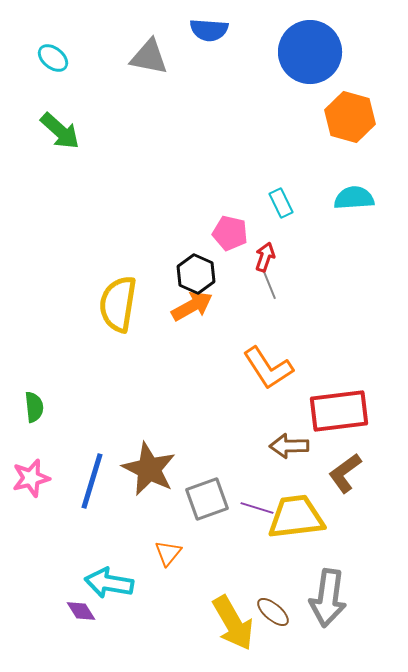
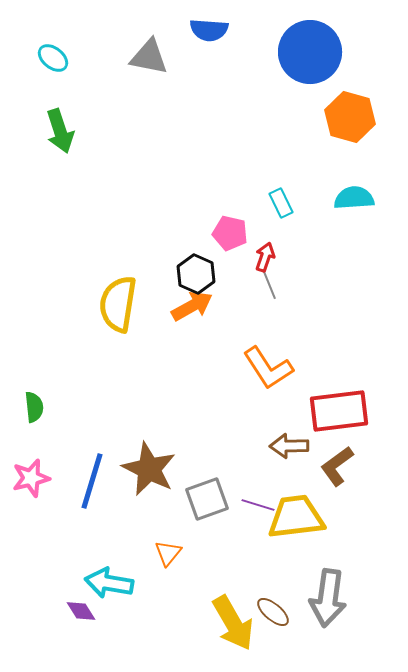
green arrow: rotated 30 degrees clockwise
brown L-shape: moved 8 px left, 7 px up
purple line: moved 1 px right, 3 px up
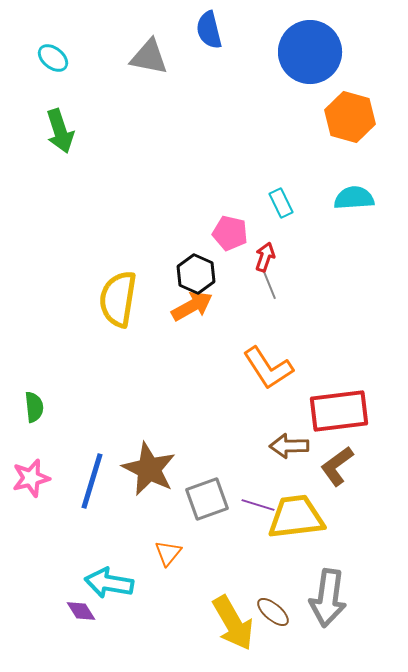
blue semicircle: rotated 72 degrees clockwise
yellow semicircle: moved 5 px up
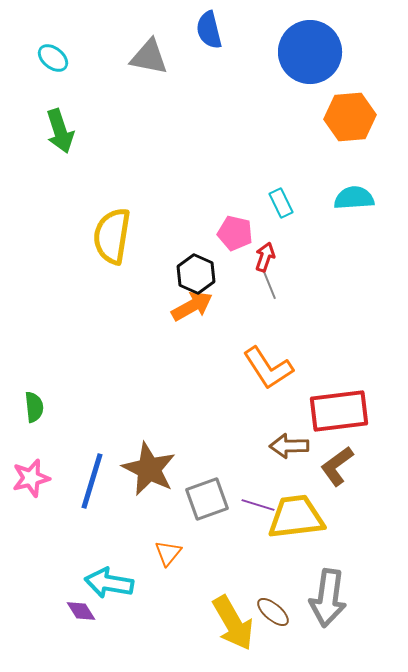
orange hexagon: rotated 21 degrees counterclockwise
pink pentagon: moved 5 px right
yellow semicircle: moved 6 px left, 63 px up
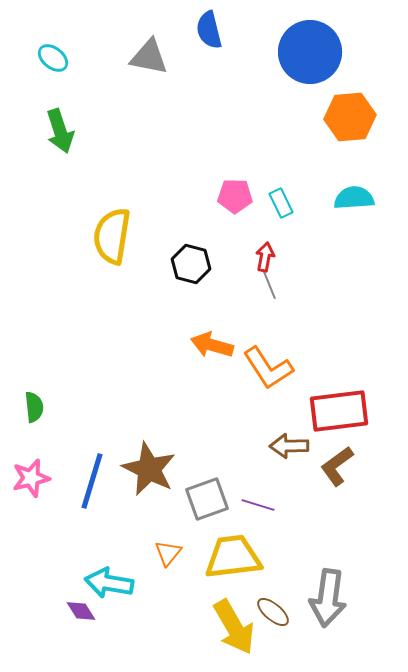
pink pentagon: moved 37 px up; rotated 12 degrees counterclockwise
red arrow: rotated 8 degrees counterclockwise
black hexagon: moved 5 px left, 10 px up; rotated 9 degrees counterclockwise
orange arrow: moved 20 px right, 39 px down; rotated 135 degrees counterclockwise
yellow trapezoid: moved 63 px left, 40 px down
yellow arrow: moved 1 px right, 4 px down
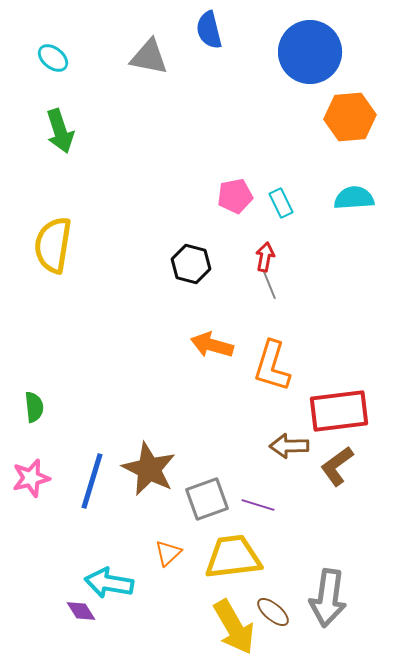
pink pentagon: rotated 12 degrees counterclockwise
yellow semicircle: moved 59 px left, 9 px down
orange L-shape: moved 4 px right, 2 px up; rotated 50 degrees clockwise
orange triangle: rotated 8 degrees clockwise
